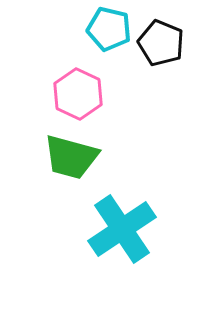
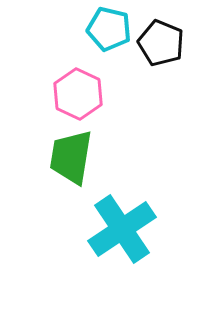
green trapezoid: rotated 84 degrees clockwise
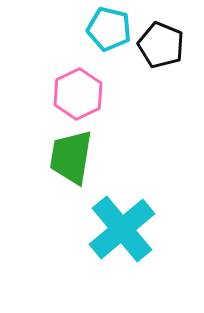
black pentagon: moved 2 px down
pink hexagon: rotated 9 degrees clockwise
cyan cross: rotated 6 degrees counterclockwise
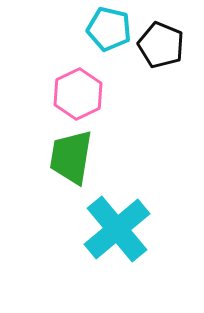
cyan cross: moved 5 px left
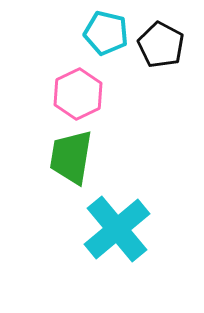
cyan pentagon: moved 3 px left, 4 px down
black pentagon: rotated 6 degrees clockwise
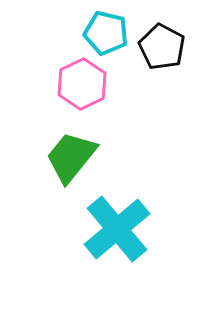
black pentagon: moved 1 px right, 2 px down
pink hexagon: moved 4 px right, 10 px up
green trapezoid: rotated 30 degrees clockwise
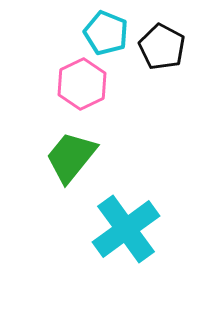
cyan pentagon: rotated 9 degrees clockwise
cyan cross: moved 9 px right; rotated 4 degrees clockwise
